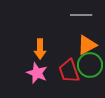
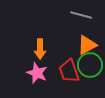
gray line: rotated 15 degrees clockwise
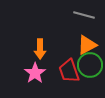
gray line: moved 3 px right
pink star: moved 2 px left; rotated 15 degrees clockwise
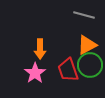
red trapezoid: moved 1 px left, 1 px up
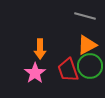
gray line: moved 1 px right, 1 px down
green circle: moved 1 px down
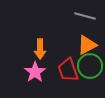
pink star: moved 1 px up
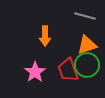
orange triangle: rotated 10 degrees clockwise
orange arrow: moved 5 px right, 13 px up
green circle: moved 3 px left, 1 px up
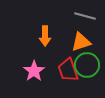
orange triangle: moved 6 px left, 3 px up
pink star: moved 1 px left, 1 px up
